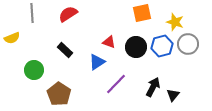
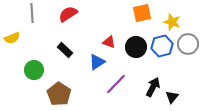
yellow star: moved 3 px left
black triangle: moved 1 px left, 2 px down
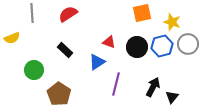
black circle: moved 1 px right
purple line: rotated 30 degrees counterclockwise
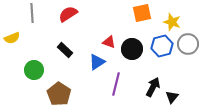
black circle: moved 5 px left, 2 px down
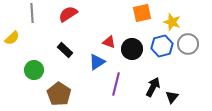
yellow semicircle: rotated 21 degrees counterclockwise
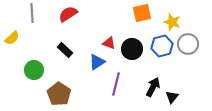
red triangle: moved 1 px down
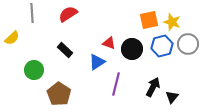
orange square: moved 7 px right, 7 px down
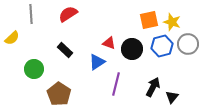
gray line: moved 1 px left, 1 px down
green circle: moved 1 px up
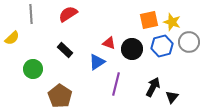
gray circle: moved 1 px right, 2 px up
green circle: moved 1 px left
brown pentagon: moved 1 px right, 2 px down
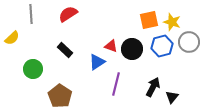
red triangle: moved 2 px right, 3 px down
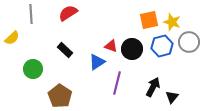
red semicircle: moved 1 px up
purple line: moved 1 px right, 1 px up
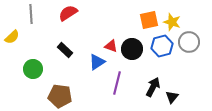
yellow semicircle: moved 1 px up
brown pentagon: rotated 25 degrees counterclockwise
